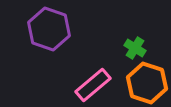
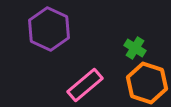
purple hexagon: rotated 6 degrees clockwise
pink rectangle: moved 8 px left
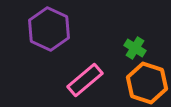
pink rectangle: moved 5 px up
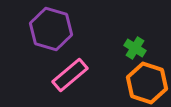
purple hexagon: moved 2 px right; rotated 9 degrees counterclockwise
pink rectangle: moved 15 px left, 5 px up
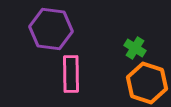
purple hexagon: rotated 9 degrees counterclockwise
pink rectangle: moved 1 px right, 1 px up; rotated 51 degrees counterclockwise
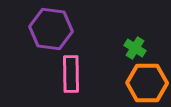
orange hexagon: rotated 18 degrees counterclockwise
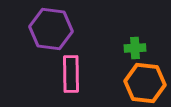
green cross: rotated 35 degrees counterclockwise
orange hexagon: moved 2 px left; rotated 6 degrees clockwise
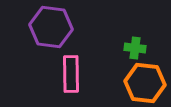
purple hexagon: moved 2 px up
green cross: rotated 10 degrees clockwise
